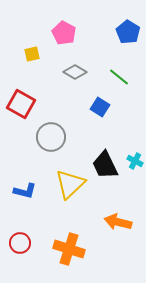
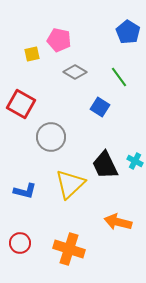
pink pentagon: moved 5 px left, 7 px down; rotated 15 degrees counterclockwise
green line: rotated 15 degrees clockwise
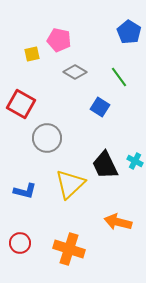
blue pentagon: moved 1 px right
gray circle: moved 4 px left, 1 px down
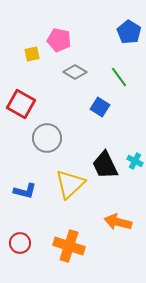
orange cross: moved 3 px up
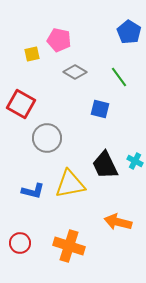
blue square: moved 2 px down; rotated 18 degrees counterclockwise
yellow triangle: rotated 32 degrees clockwise
blue L-shape: moved 8 px right
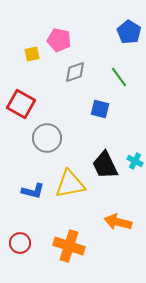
gray diamond: rotated 50 degrees counterclockwise
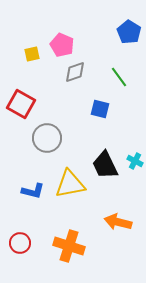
pink pentagon: moved 3 px right, 5 px down; rotated 10 degrees clockwise
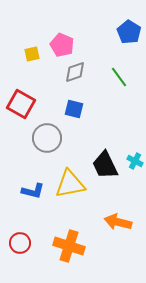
blue square: moved 26 px left
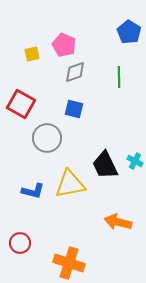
pink pentagon: moved 2 px right
green line: rotated 35 degrees clockwise
orange cross: moved 17 px down
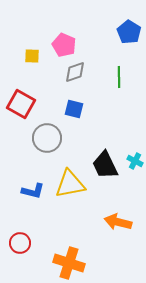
yellow square: moved 2 px down; rotated 14 degrees clockwise
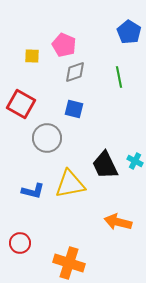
green line: rotated 10 degrees counterclockwise
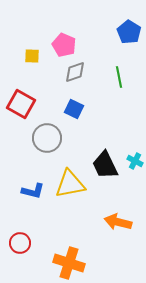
blue square: rotated 12 degrees clockwise
